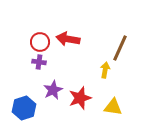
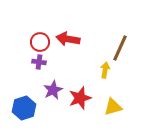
yellow triangle: rotated 24 degrees counterclockwise
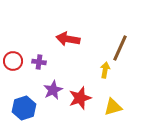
red circle: moved 27 px left, 19 px down
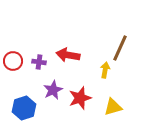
red arrow: moved 16 px down
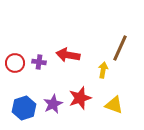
red circle: moved 2 px right, 2 px down
yellow arrow: moved 2 px left
purple star: moved 14 px down
yellow triangle: moved 1 px right, 2 px up; rotated 36 degrees clockwise
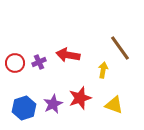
brown line: rotated 60 degrees counterclockwise
purple cross: rotated 32 degrees counterclockwise
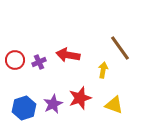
red circle: moved 3 px up
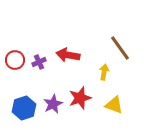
yellow arrow: moved 1 px right, 2 px down
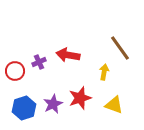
red circle: moved 11 px down
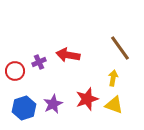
yellow arrow: moved 9 px right, 6 px down
red star: moved 7 px right, 1 px down
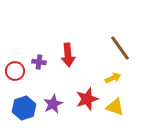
red arrow: rotated 105 degrees counterclockwise
purple cross: rotated 32 degrees clockwise
yellow arrow: rotated 56 degrees clockwise
yellow triangle: moved 1 px right, 2 px down
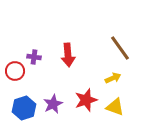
purple cross: moved 5 px left, 5 px up
red star: moved 1 px left, 1 px down
